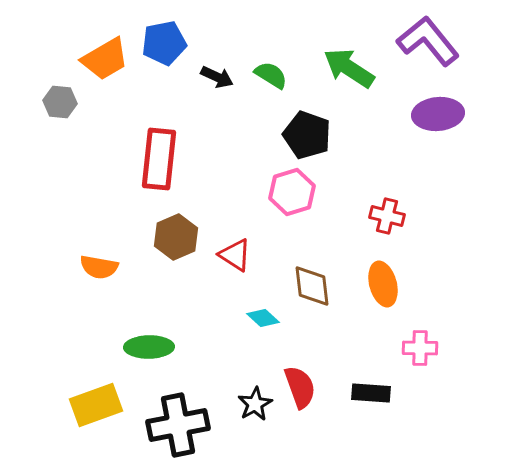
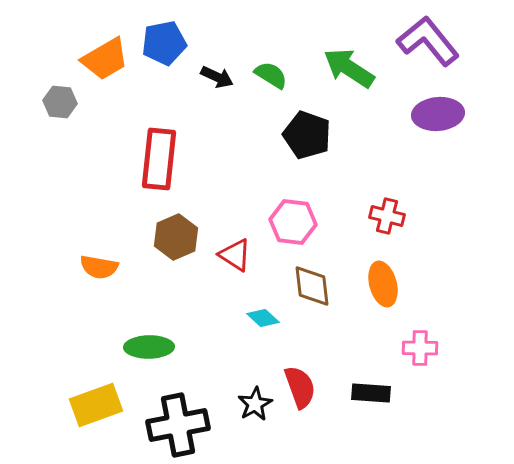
pink hexagon: moved 1 px right, 30 px down; rotated 24 degrees clockwise
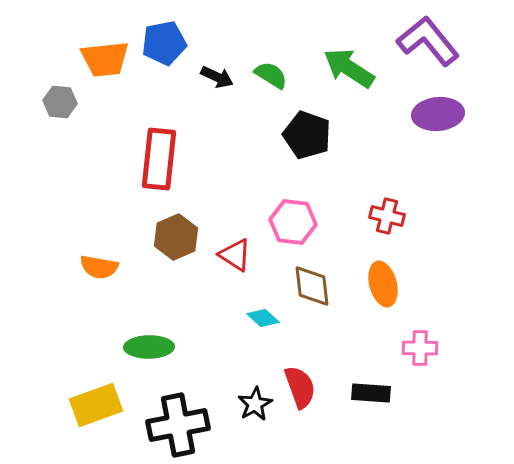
orange trapezoid: rotated 24 degrees clockwise
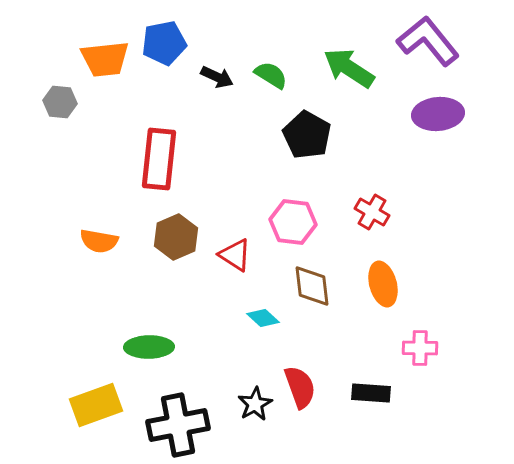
black pentagon: rotated 9 degrees clockwise
red cross: moved 15 px left, 4 px up; rotated 16 degrees clockwise
orange semicircle: moved 26 px up
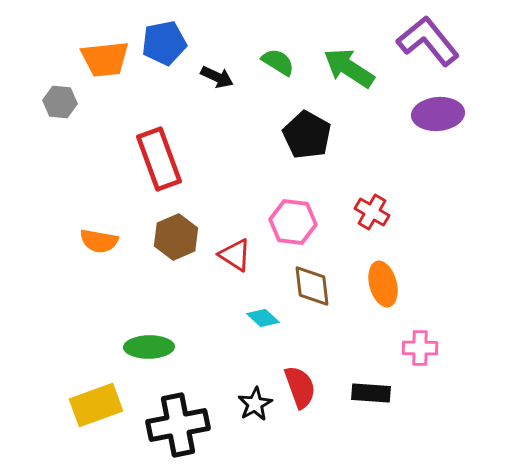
green semicircle: moved 7 px right, 13 px up
red rectangle: rotated 26 degrees counterclockwise
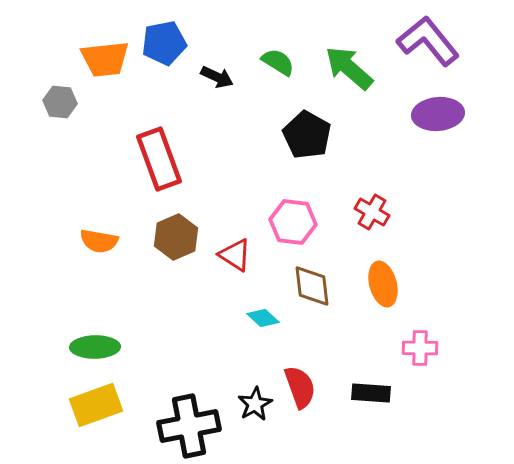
green arrow: rotated 8 degrees clockwise
green ellipse: moved 54 px left
black cross: moved 11 px right, 1 px down
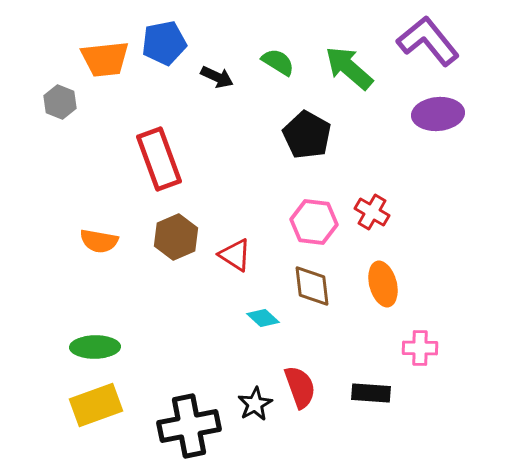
gray hexagon: rotated 16 degrees clockwise
pink hexagon: moved 21 px right
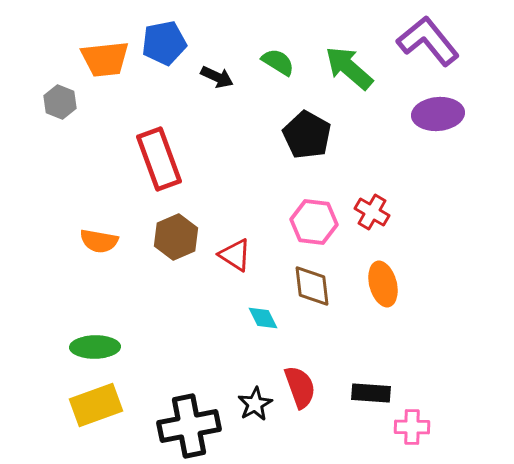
cyan diamond: rotated 20 degrees clockwise
pink cross: moved 8 px left, 79 px down
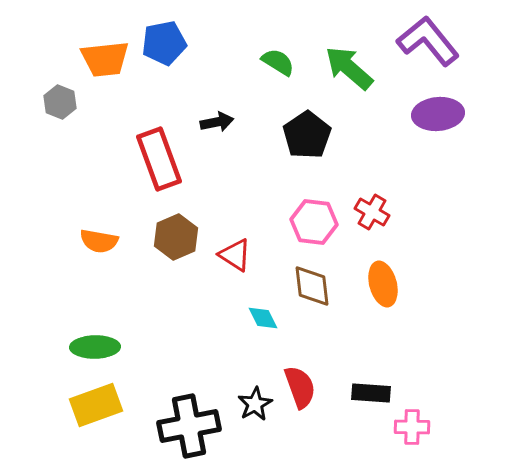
black arrow: moved 45 px down; rotated 36 degrees counterclockwise
black pentagon: rotated 9 degrees clockwise
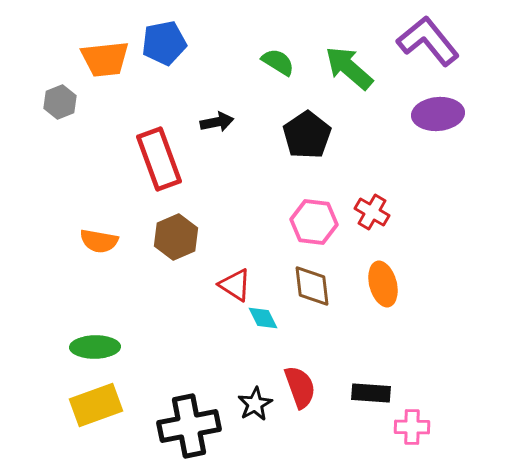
gray hexagon: rotated 16 degrees clockwise
red triangle: moved 30 px down
